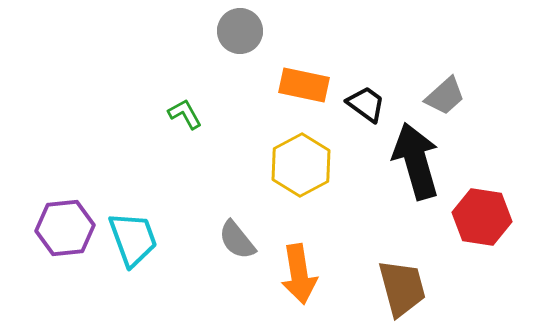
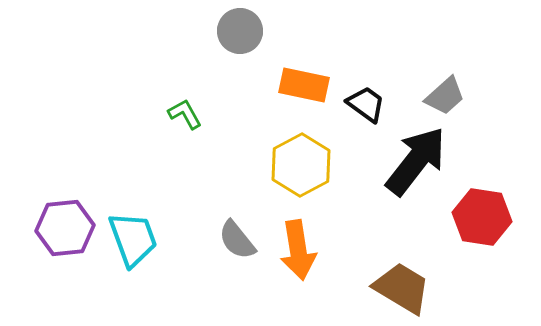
black arrow: rotated 54 degrees clockwise
orange arrow: moved 1 px left, 24 px up
brown trapezoid: rotated 44 degrees counterclockwise
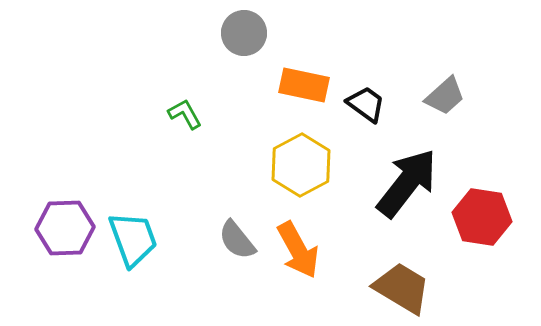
gray circle: moved 4 px right, 2 px down
black arrow: moved 9 px left, 22 px down
purple hexagon: rotated 4 degrees clockwise
orange arrow: rotated 20 degrees counterclockwise
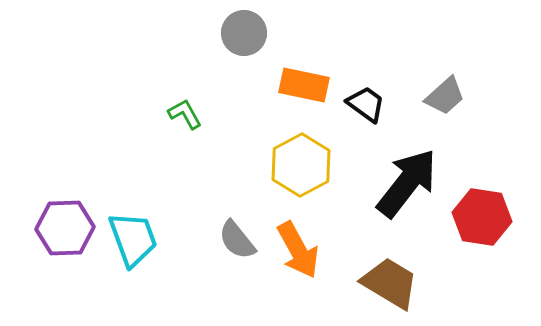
brown trapezoid: moved 12 px left, 5 px up
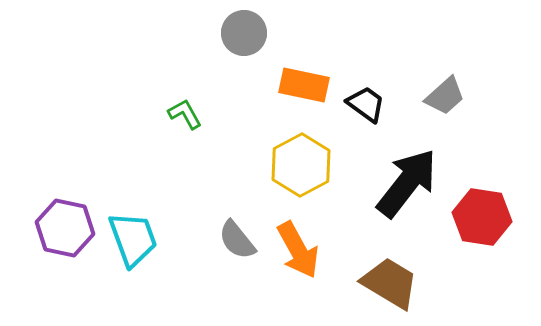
purple hexagon: rotated 14 degrees clockwise
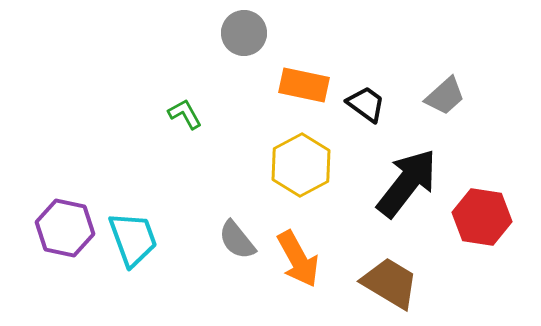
orange arrow: moved 9 px down
